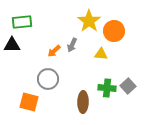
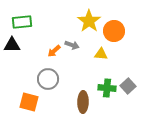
gray arrow: rotated 96 degrees counterclockwise
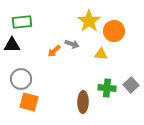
gray arrow: moved 1 px up
gray circle: moved 27 px left
gray square: moved 3 px right, 1 px up
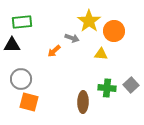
gray arrow: moved 6 px up
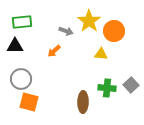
gray arrow: moved 6 px left, 7 px up
black triangle: moved 3 px right, 1 px down
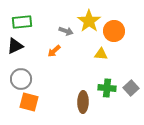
black triangle: rotated 24 degrees counterclockwise
gray square: moved 3 px down
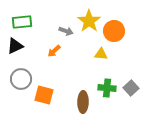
orange square: moved 15 px right, 7 px up
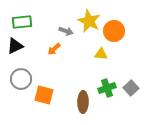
yellow star: rotated 10 degrees counterclockwise
orange arrow: moved 2 px up
green cross: rotated 24 degrees counterclockwise
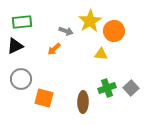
yellow star: moved 1 px right; rotated 15 degrees clockwise
orange square: moved 3 px down
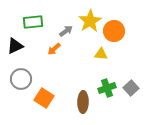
green rectangle: moved 11 px right
gray arrow: rotated 56 degrees counterclockwise
orange square: rotated 18 degrees clockwise
